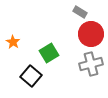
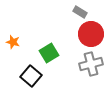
orange star: rotated 16 degrees counterclockwise
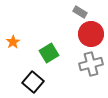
orange star: rotated 24 degrees clockwise
black square: moved 2 px right, 6 px down
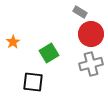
black square: rotated 35 degrees counterclockwise
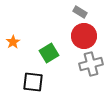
red circle: moved 7 px left, 2 px down
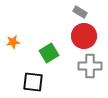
orange star: rotated 24 degrees clockwise
gray cross: moved 1 px left, 2 px down; rotated 15 degrees clockwise
